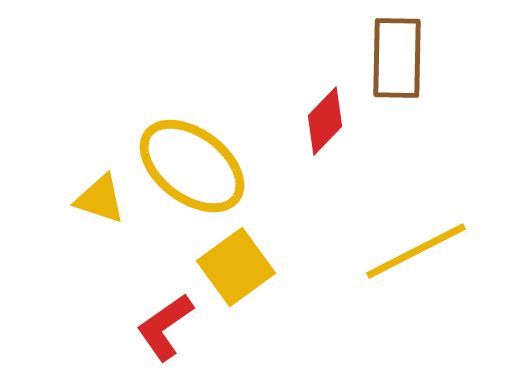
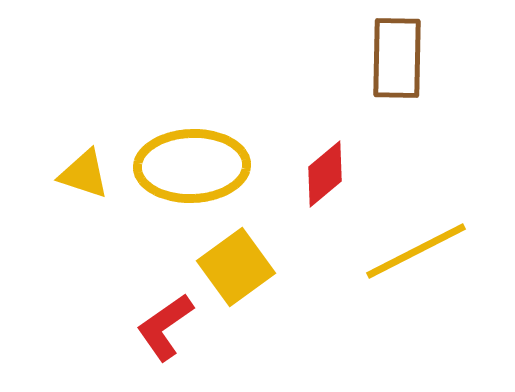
red diamond: moved 53 px down; rotated 6 degrees clockwise
yellow ellipse: rotated 39 degrees counterclockwise
yellow triangle: moved 16 px left, 25 px up
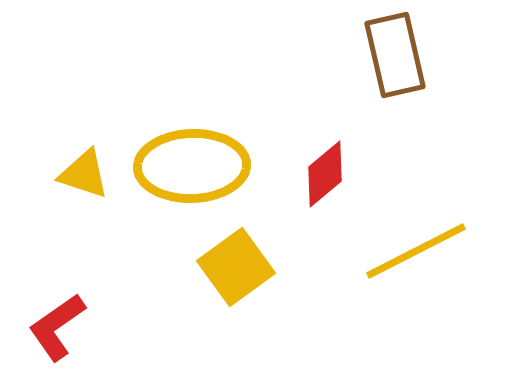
brown rectangle: moved 2 px left, 3 px up; rotated 14 degrees counterclockwise
red L-shape: moved 108 px left
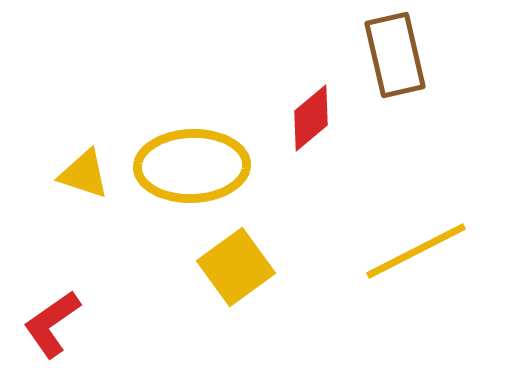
red diamond: moved 14 px left, 56 px up
red L-shape: moved 5 px left, 3 px up
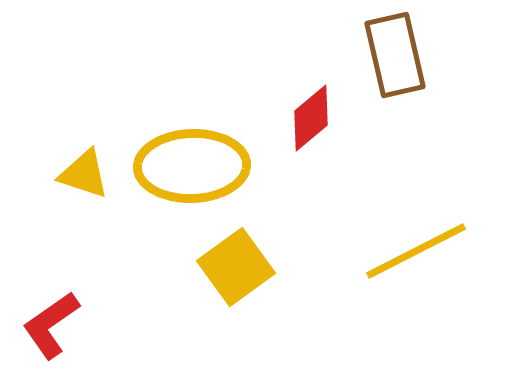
red L-shape: moved 1 px left, 1 px down
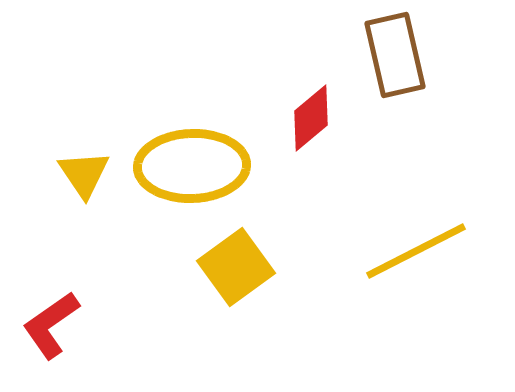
yellow triangle: rotated 38 degrees clockwise
